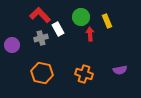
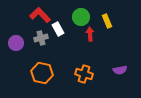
purple circle: moved 4 px right, 2 px up
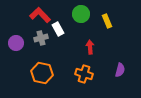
green circle: moved 3 px up
red arrow: moved 13 px down
purple semicircle: rotated 64 degrees counterclockwise
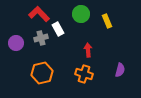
red L-shape: moved 1 px left, 1 px up
red arrow: moved 2 px left, 3 px down
orange hexagon: rotated 25 degrees counterclockwise
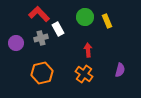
green circle: moved 4 px right, 3 px down
orange cross: rotated 18 degrees clockwise
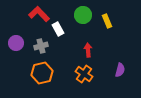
green circle: moved 2 px left, 2 px up
gray cross: moved 8 px down
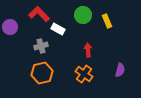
white rectangle: rotated 32 degrees counterclockwise
purple circle: moved 6 px left, 16 px up
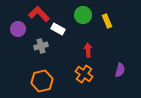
purple circle: moved 8 px right, 2 px down
orange hexagon: moved 8 px down
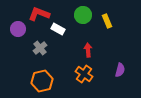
red L-shape: rotated 25 degrees counterclockwise
gray cross: moved 1 px left, 2 px down; rotated 24 degrees counterclockwise
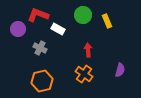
red L-shape: moved 1 px left, 1 px down
gray cross: rotated 24 degrees counterclockwise
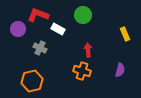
yellow rectangle: moved 18 px right, 13 px down
orange cross: moved 2 px left, 3 px up; rotated 18 degrees counterclockwise
orange hexagon: moved 10 px left
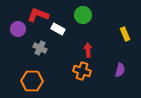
orange hexagon: rotated 15 degrees clockwise
